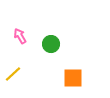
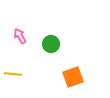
yellow line: rotated 48 degrees clockwise
orange square: moved 1 px up; rotated 20 degrees counterclockwise
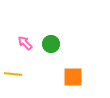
pink arrow: moved 5 px right, 7 px down; rotated 14 degrees counterclockwise
orange square: rotated 20 degrees clockwise
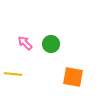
orange square: rotated 10 degrees clockwise
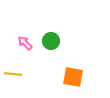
green circle: moved 3 px up
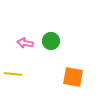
pink arrow: rotated 35 degrees counterclockwise
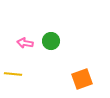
orange square: moved 9 px right, 2 px down; rotated 30 degrees counterclockwise
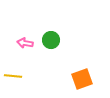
green circle: moved 1 px up
yellow line: moved 2 px down
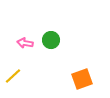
yellow line: rotated 48 degrees counterclockwise
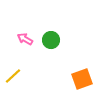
pink arrow: moved 4 px up; rotated 21 degrees clockwise
